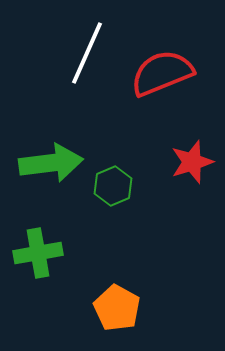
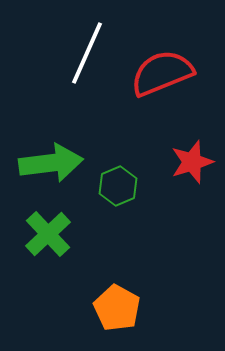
green hexagon: moved 5 px right
green cross: moved 10 px right, 19 px up; rotated 33 degrees counterclockwise
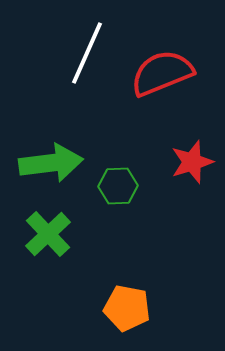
green hexagon: rotated 21 degrees clockwise
orange pentagon: moved 10 px right; rotated 18 degrees counterclockwise
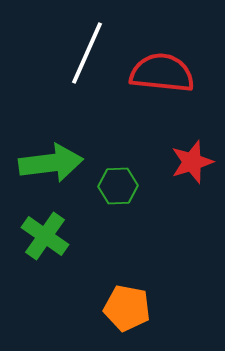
red semicircle: rotated 28 degrees clockwise
green cross: moved 3 px left, 2 px down; rotated 12 degrees counterclockwise
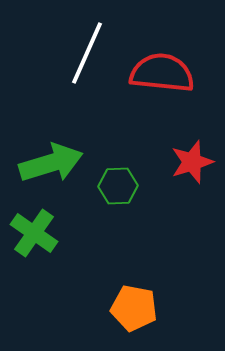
green arrow: rotated 10 degrees counterclockwise
green cross: moved 11 px left, 3 px up
orange pentagon: moved 7 px right
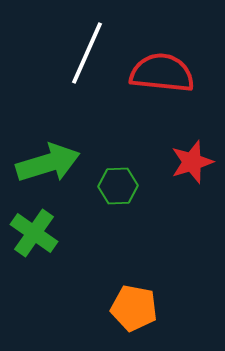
green arrow: moved 3 px left
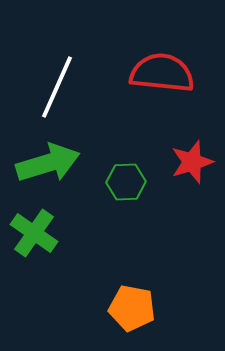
white line: moved 30 px left, 34 px down
green hexagon: moved 8 px right, 4 px up
orange pentagon: moved 2 px left
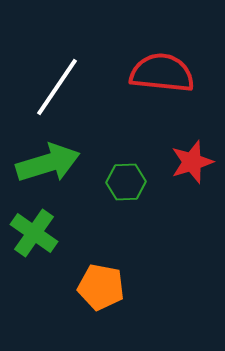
white line: rotated 10 degrees clockwise
orange pentagon: moved 31 px left, 21 px up
